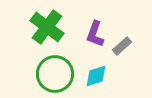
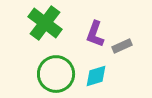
green cross: moved 2 px left, 4 px up
gray rectangle: rotated 18 degrees clockwise
green circle: moved 1 px right
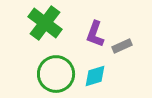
cyan diamond: moved 1 px left
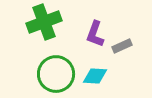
green cross: moved 1 px left, 1 px up; rotated 32 degrees clockwise
cyan diamond: rotated 20 degrees clockwise
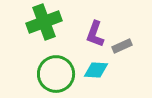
cyan diamond: moved 1 px right, 6 px up
